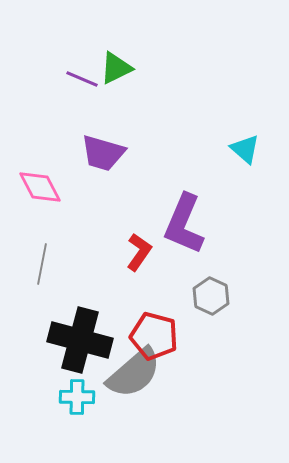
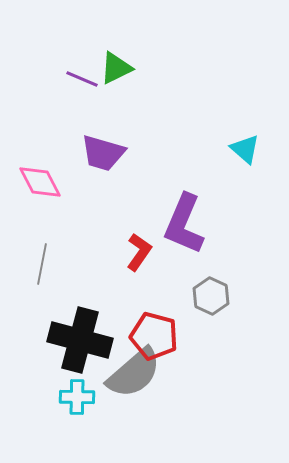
pink diamond: moved 5 px up
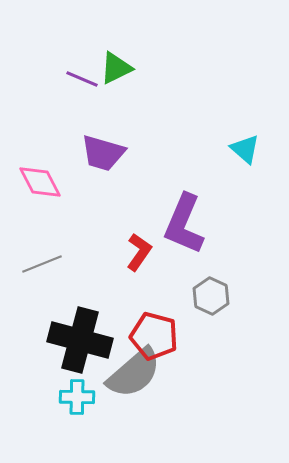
gray line: rotated 57 degrees clockwise
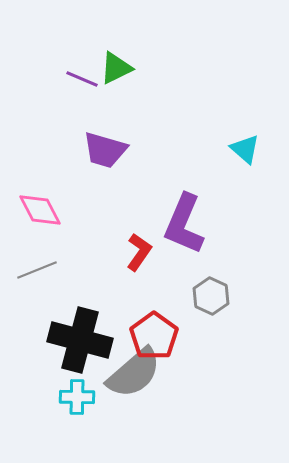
purple trapezoid: moved 2 px right, 3 px up
pink diamond: moved 28 px down
gray line: moved 5 px left, 6 px down
red pentagon: rotated 21 degrees clockwise
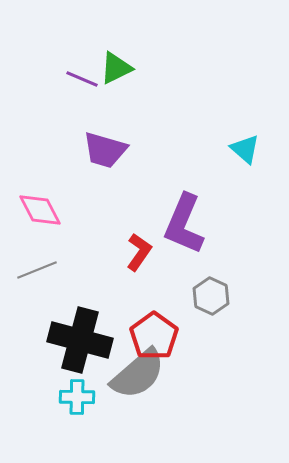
gray semicircle: moved 4 px right, 1 px down
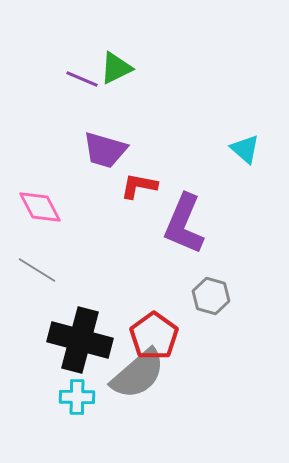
pink diamond: moved 3 px up
red L-shape: moved 66 px up; rotated 114 degrees counterclockwise
gray line: rotated 54 degrees clockwise
gray hexagon: rotated 9 degrees counterclockwise
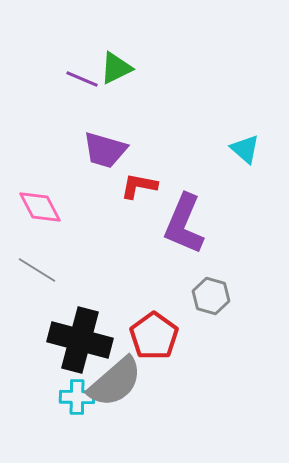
gray semicircle: moved 23 px left, 8 px down
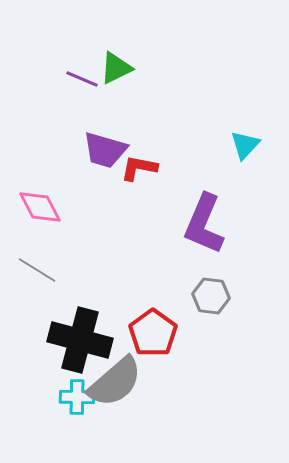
cyan triangle: moved 4 px up; rotated 32 degrees clockwise
red L-shape: moved 18 px up
purple L-shape: moved 20 px right
gray hexagon: rotated 9 degrees counterclockwise
red pentagon: moved 1 px left, 3 px up
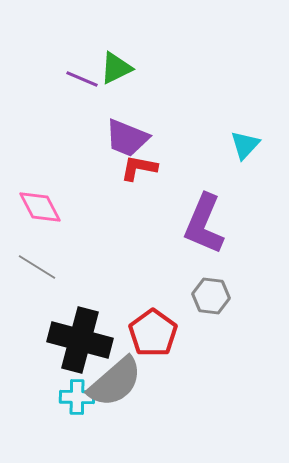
purple trapezoid: moved 22 px right, 12 px up; rotated 6 degrees clockwise
gray line: moved 3 px up
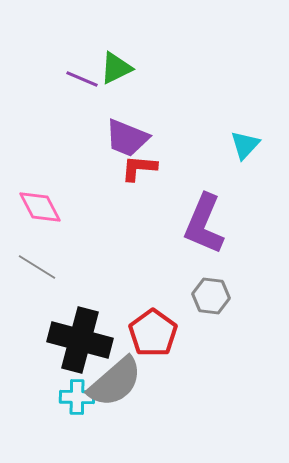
red L-shape: rotated 6 degrees counterclockwise
